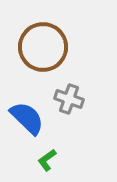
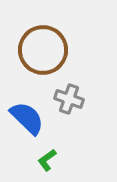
brown circle: moved 3 px down
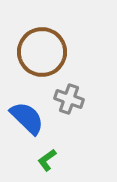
brown circle: moved 1 px left, 2 px down
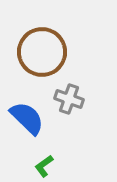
green L-shape: moved 3 px left, 6 px down
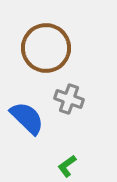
brown circle: moved 4 px right, 4 px up
green L-shape: moved 23 px right
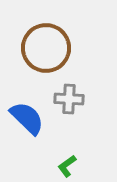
gray cross: rotated 16 degrees counterclockwise
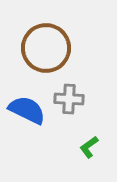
blue semicircle: moved 8 px up; rotated 18 degrees counterclockwise
green L-shape: moved 22 px right, 19 px up
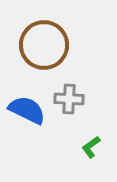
brown circle: moved 2 px left, 3 px up
green L-shape: moved 2 px right
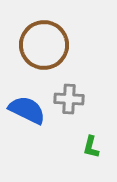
green L-shape: rotated 40 degrees counterclockwise
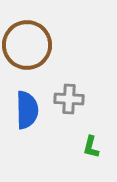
brown circle: moved 17 px left
blue semicircle: rotated 63 degrees clockwise
